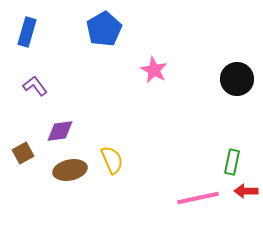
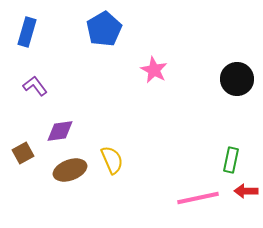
green rectangle: moved 1 px left, 2 px up
brown ellipse: rotated 8 degrees counterclockwise
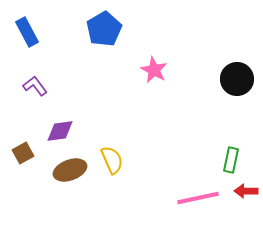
blue rectangle: rotated 44 degrees counterclockwise
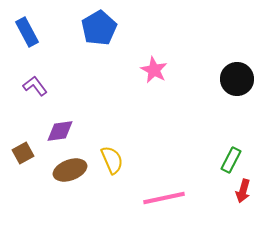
blue pentagon: moved 5 px left, 1 px up
green rectangle: rotated 15 degrees clockwise
red arrow: moved 3 px left; rotated 75 degrees counterclockwise
pink line: moved 34 px left
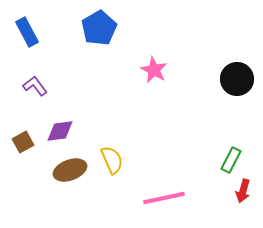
brown square: moved 11 px up
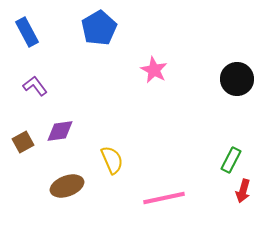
brown ellipse: moved 3 px left, 16 px down
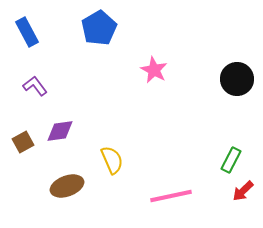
red arrow: rotated 30 degrees clockwise
pink line: moved 7 px right, 2 px up
